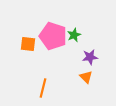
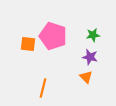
green star: moved 19 px right; rotated 16 degrees clockwise
purple star: rotated 21 degrees clockwise
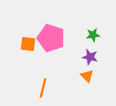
pink pentagon: moved 2 px left, 2 px down
orange triangle: moved 1 px right, 1 px up
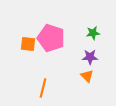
green star: moved 2 px up
purple star: rotated 14 degrees counterclockwise
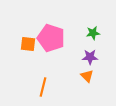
orange line: moved 1 px up
